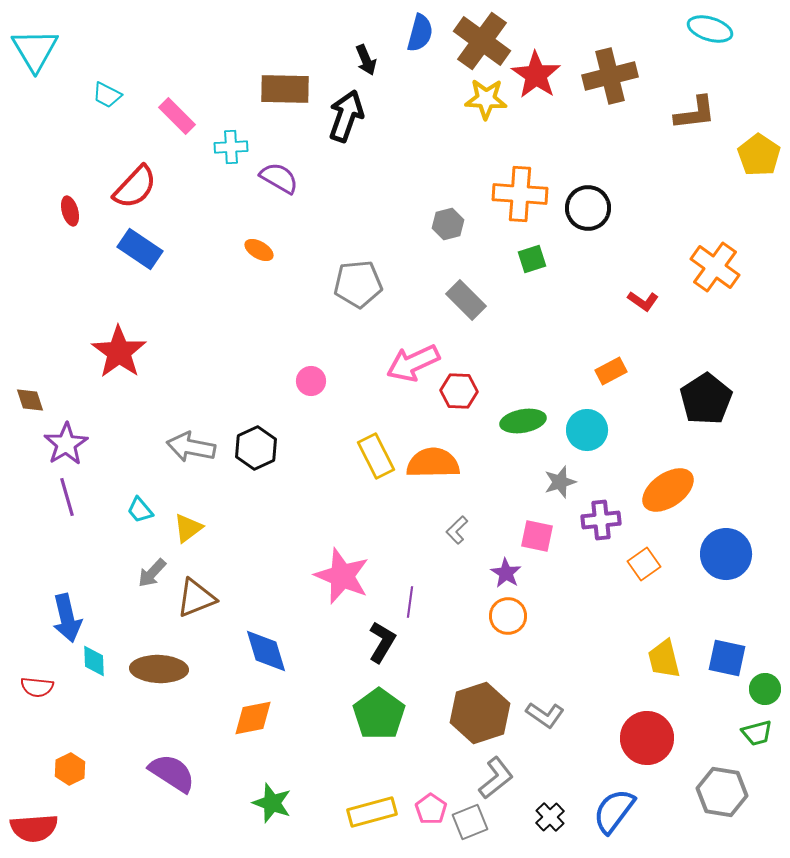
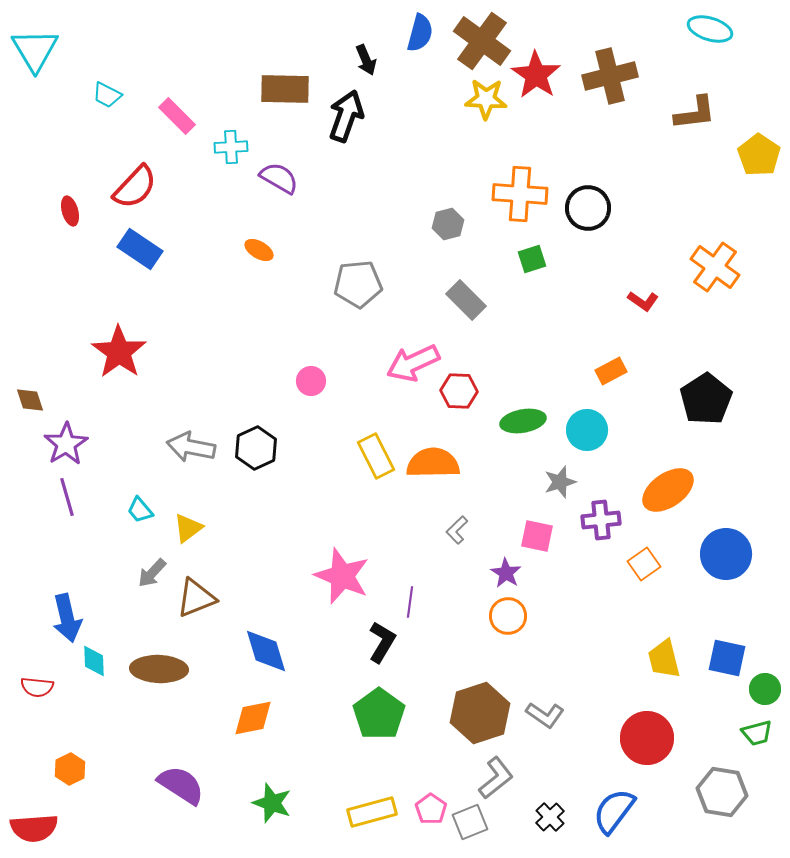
purple semicircle at (172, 773): moved 9 px right, 12 px down
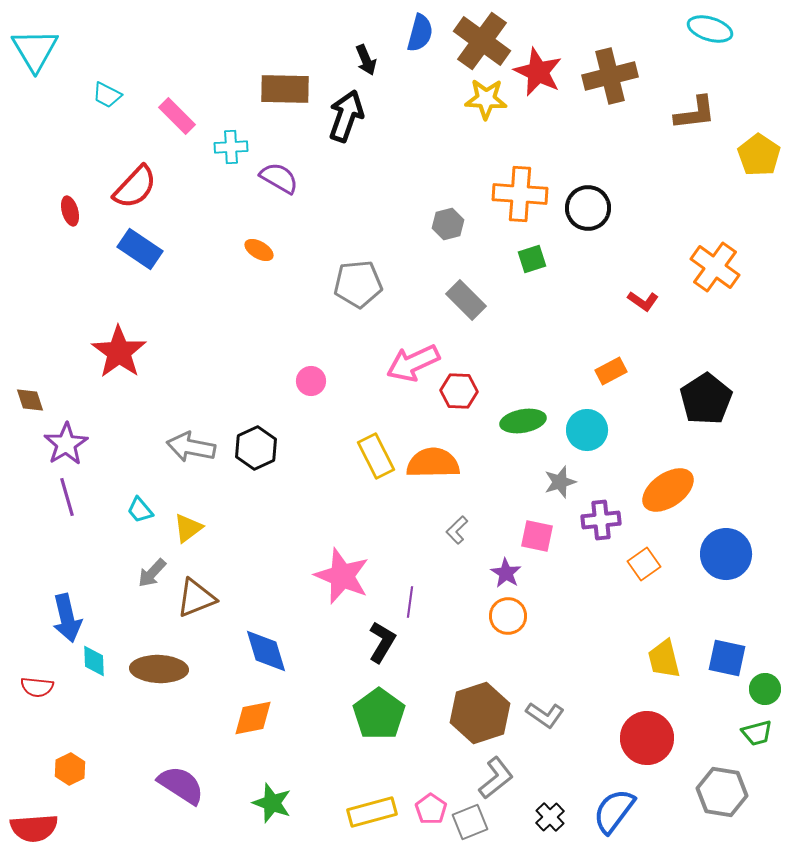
red star at (536, 75): moved 2 px right, 3 px up; rotated 9 degrees counterclockwise
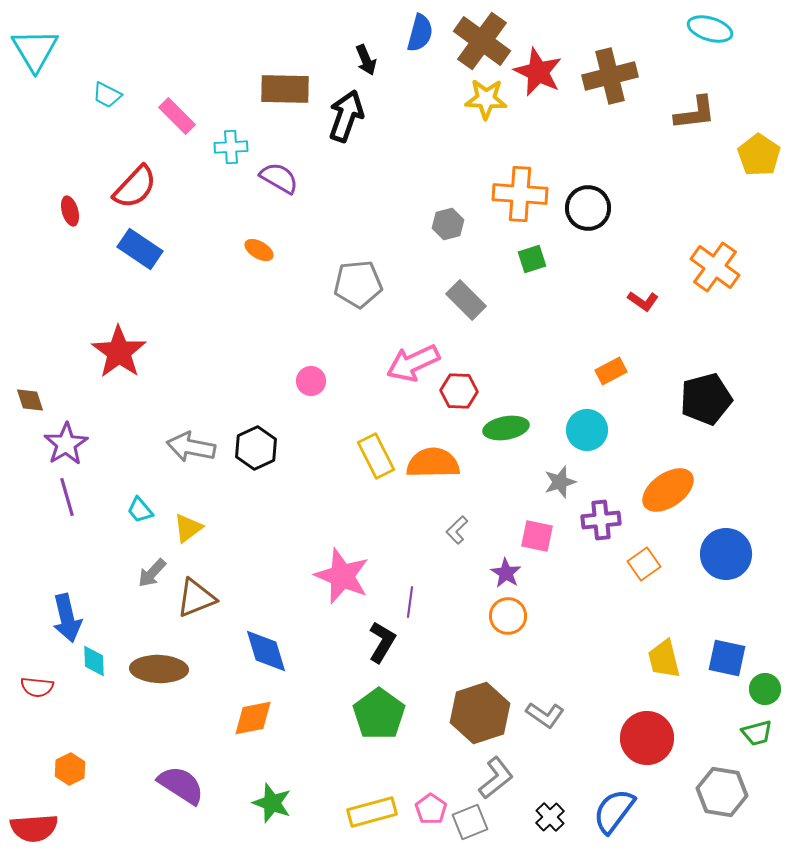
black pentagon at (706, 399): rotated 18 degrees clockwise
green ellipse at (523, 421): moved 17 px left, 7 px down
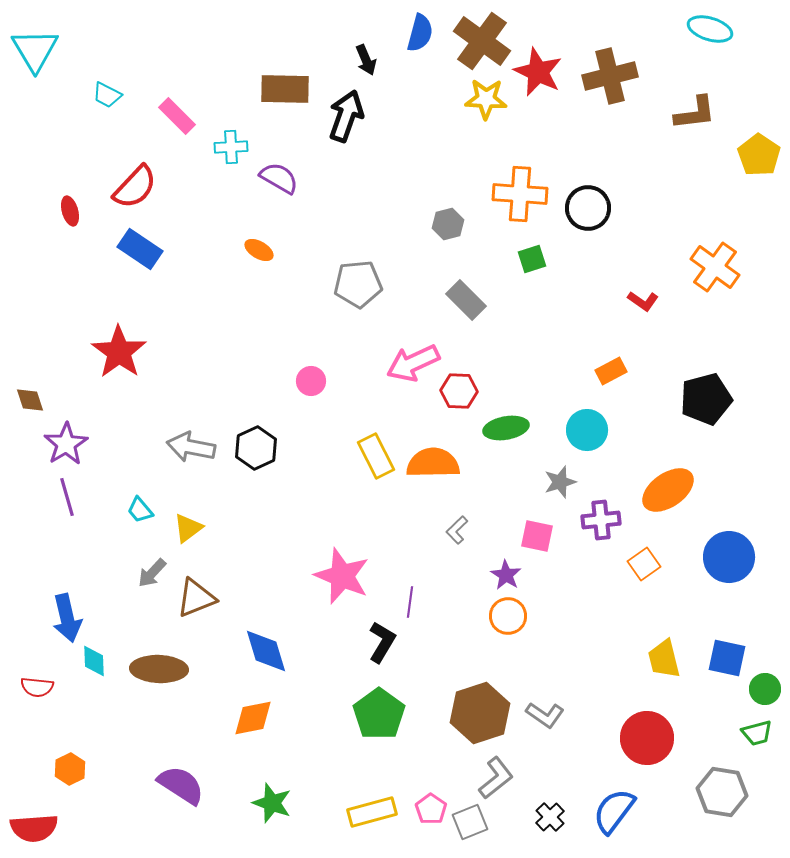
blue circle at (726, 554): moved 3 px right, 3 px down
purple star at (506, 573): moved 2 px down
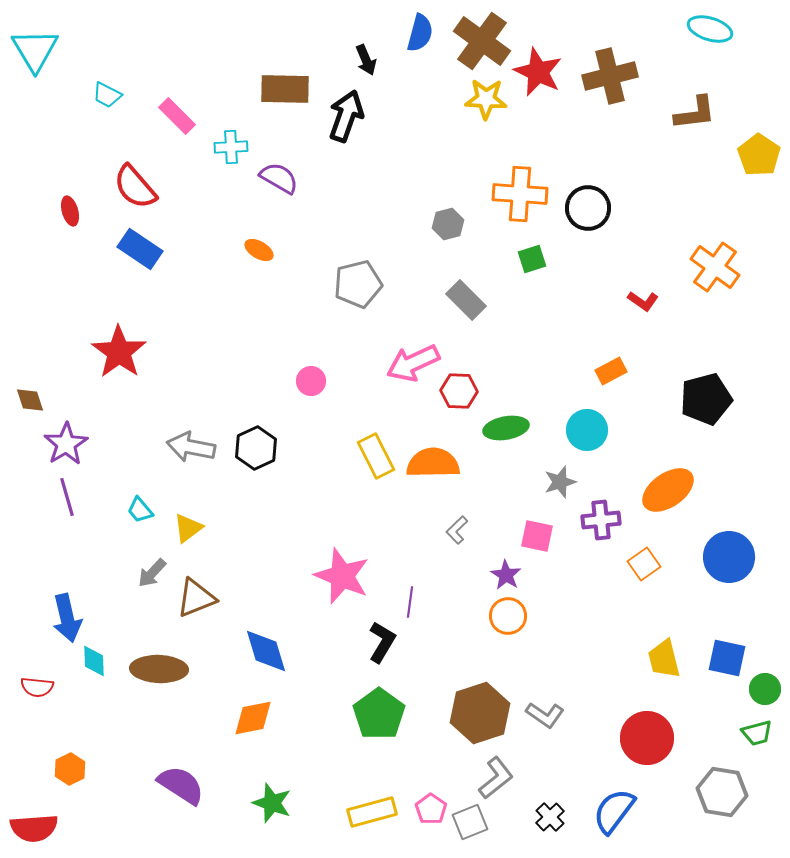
red semicircle at (135, 187): rotated 96 degrees clockwise
gray pentagon at (358, 284): rotated 9 degrees counterclockwise
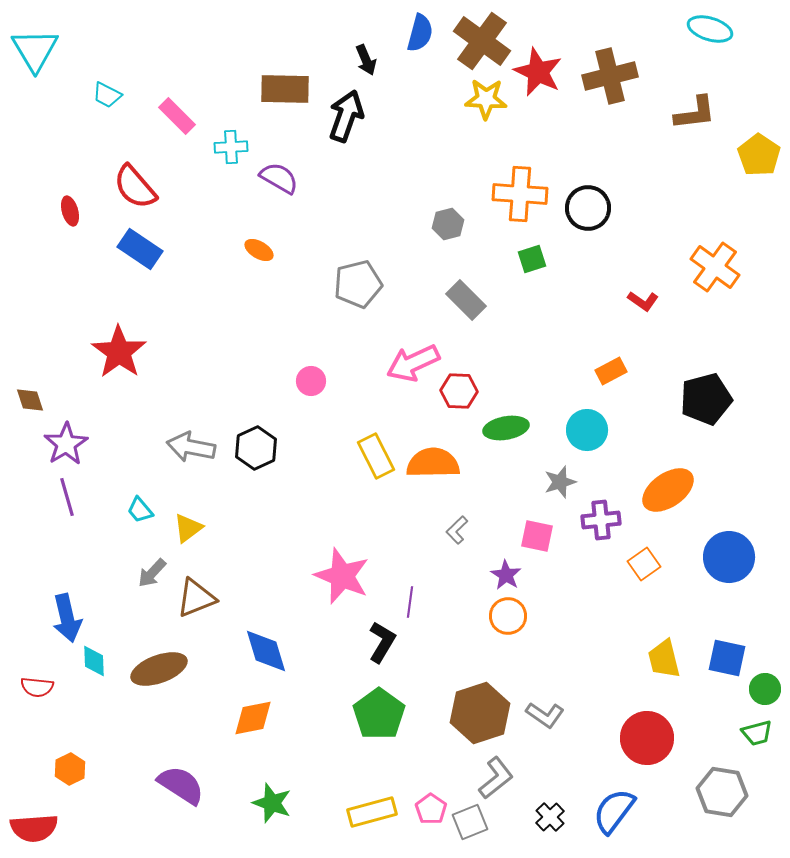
brown ellipse at (159, 669): rotated 22 degrees counterclockwise
